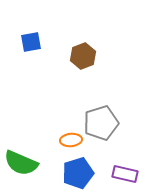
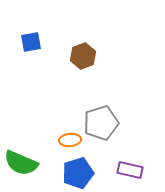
orange ellipse: moved 1 px left
purple rectangle: moved 5 px right, 4 px up
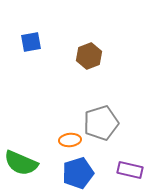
brown hexagon: moved 6 px right
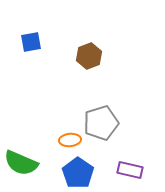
blue pentagon: rotated 20 degrees counterclockwise
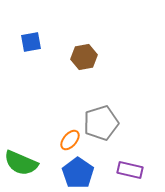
brown hexagon: moved 5 px left, 1 px down; rotated 10 degrees clockwise
orange ellipse: rotated 45 degrees counterclockwise
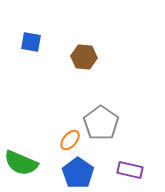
blue square: rotated 20 degrees clockwise
brown hexagon: rotated 15 degrees clockwise
gray pentagon: rotated 20 degrees counterclockwise
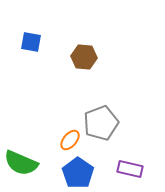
gray pentagon: rotated 16 degrees clockwise
purple rectangle: moved 1 px up
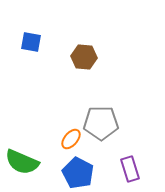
gray pentagon: rotated 20 degrees clockwise
orange ellipse: moved 1 px right, 1 px up
green semicircle: moved 1 px right, 1 px up
purple rectangle: rotated 60 degrees clockwise
blue pentagon: rotated 8 degrees counterclockwise
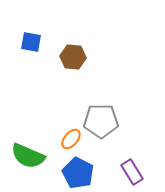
brown hexagon: moved 11 px left
gray pentagon: moved 2 px up
green semicircle: moved 6 px right, 6 px up
purple rectangle: moved 2 px right, 3 px down; rotated 15 degrees counterclockwise
